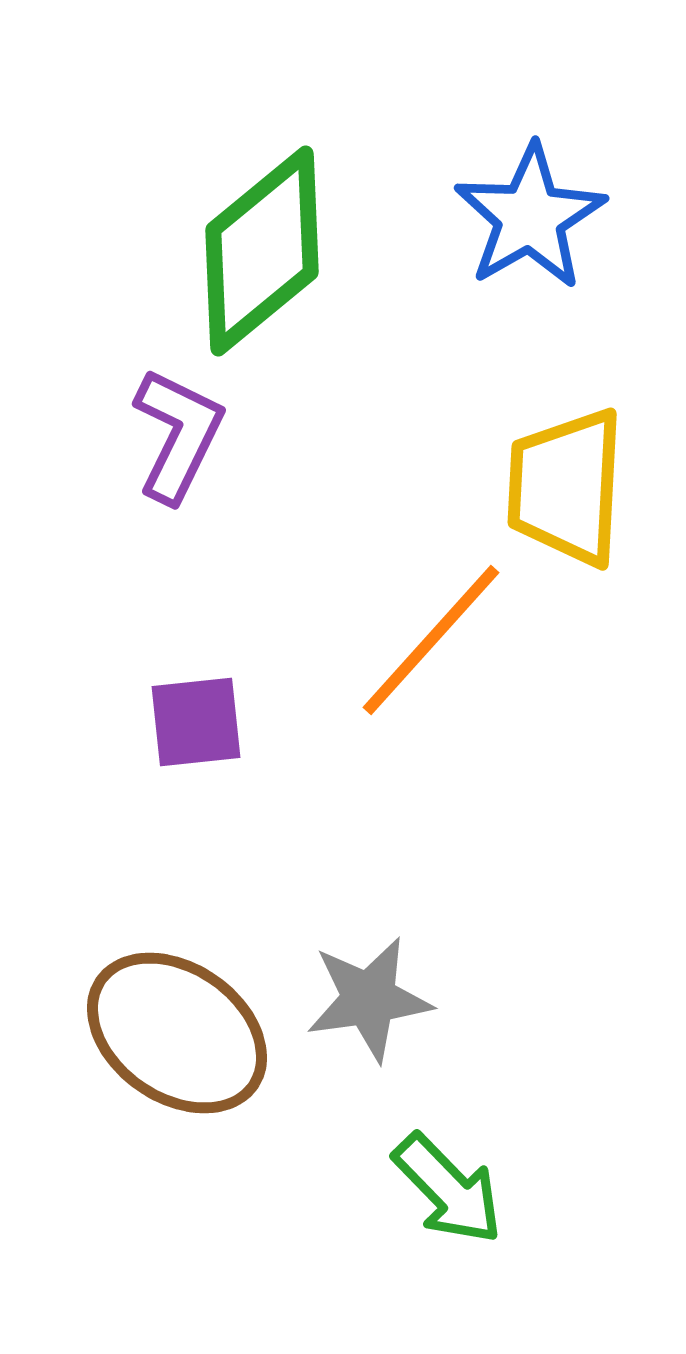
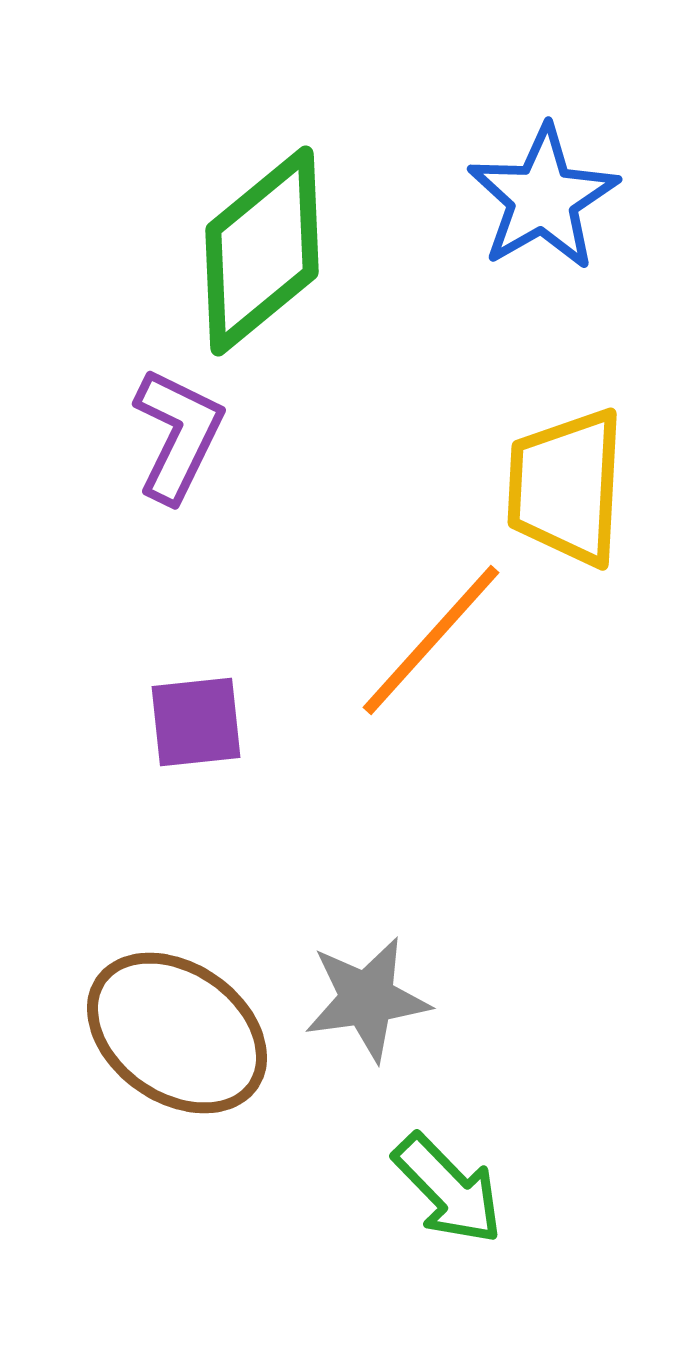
blue star: moved 13 px right, 19 px up
gray star: moved 2 px left
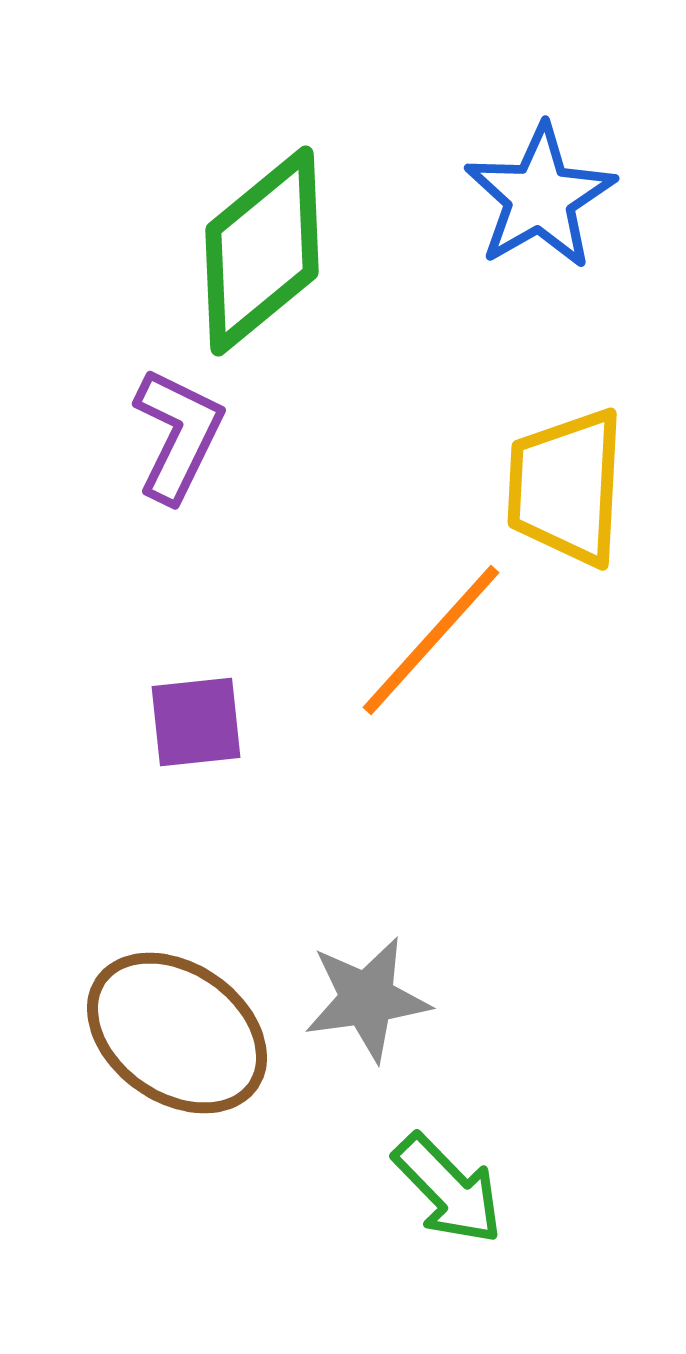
blue star: moved 3 px left, 1 px up
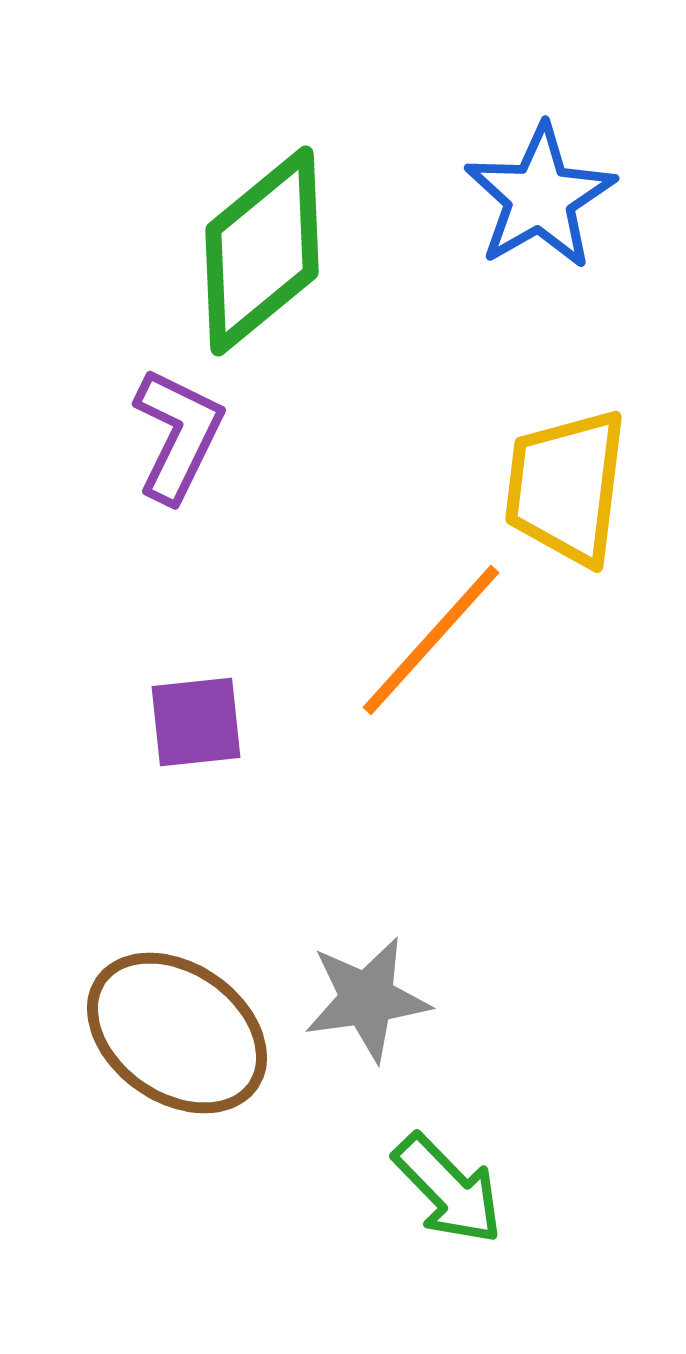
yellow trapezoid: rotated 4 degrees clockwise
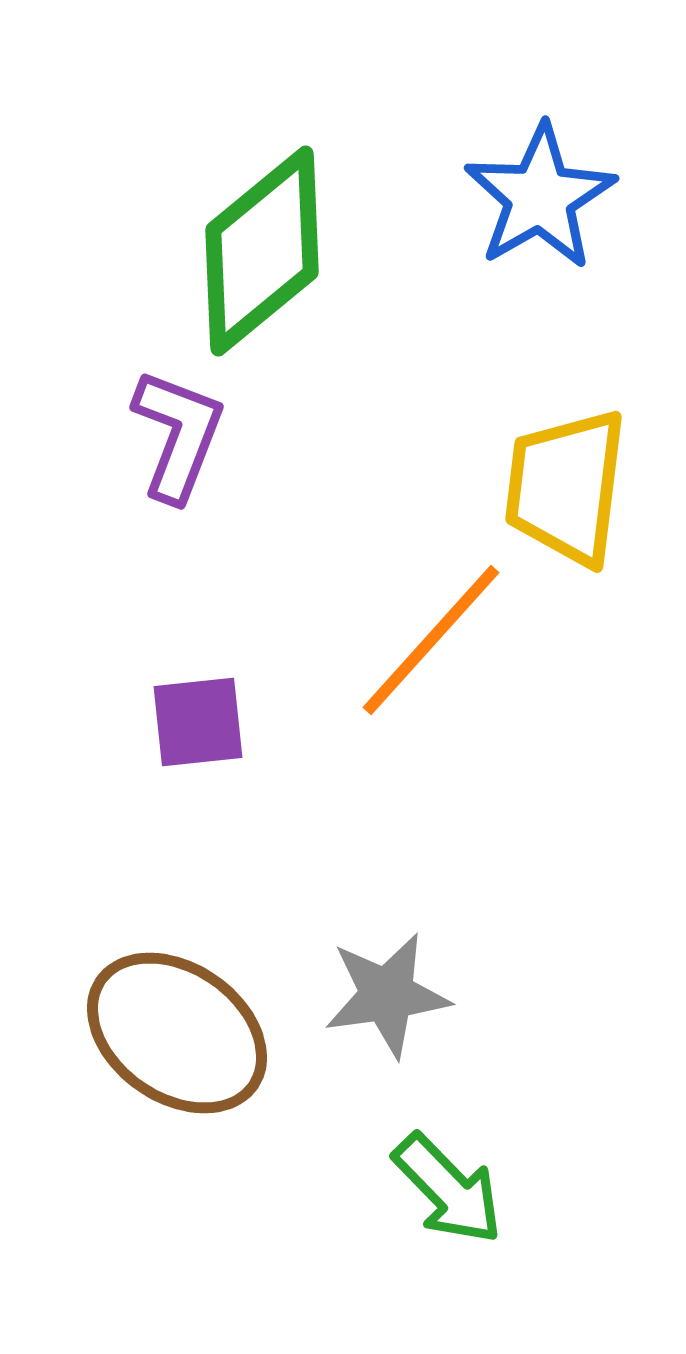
purple L-shape: rotated 5 degrees counterclockwise
purple square: moved 2 px right
gray star: moved 20 px right, 4 px up
